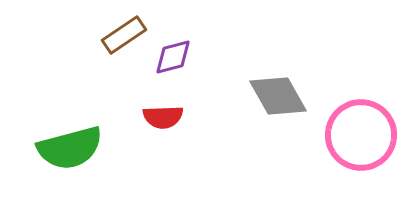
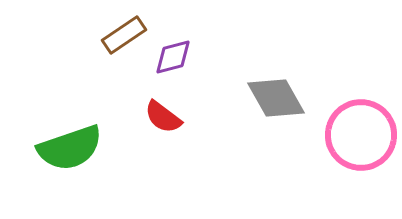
gray diamond: moved 2 px left, 2 px down
red semicircle: rotated 39 degrees clockwise
green semicircle: rotated 4 degrees counterclockwise
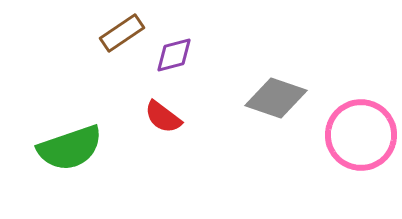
brown rectangle: moved 2 px left, 2 px up
purple diamond: moved 1 px right, 2 px up
gray diamond: rotated 42 degrees counterclockwise
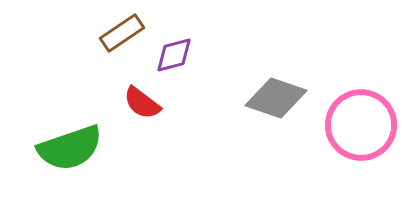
red semicircle: moved 21 px left, 14 px up
pink circle: moved 10 px up
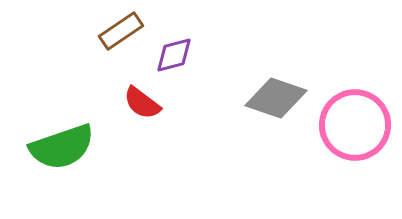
brown rectangle: moved 1 px left, 2 px up
pink circle: moved 6 px left
green semicircle: moved 8 px left, 1 px up
